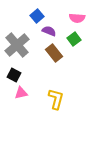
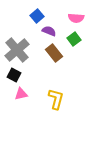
pink semicircle: moved 1 px left
gray cross: moved 5 px down
pink triangle: moved 1 px down
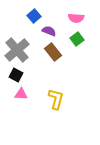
blue square: moved 3 px left
green square: moved 3 px right
brown rectangle: moved 1 px left, 1 px up
black square: moved 2 px right
pink triangle: rotated 16 degrees clockwise
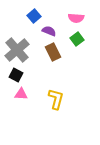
brown rectangle: rotated 12 degrees clockwise
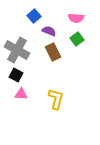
gray cross: rotated 20 degrees counterclockwise
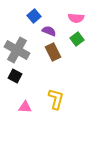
black square: moved 1 px left, 1 px down
pink triangle: moved 4 px right, 13 px down
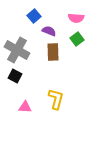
brown rectangle: rotated 24 degrees clockwise
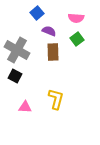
blue square: moved 3 px right, 3 px up
